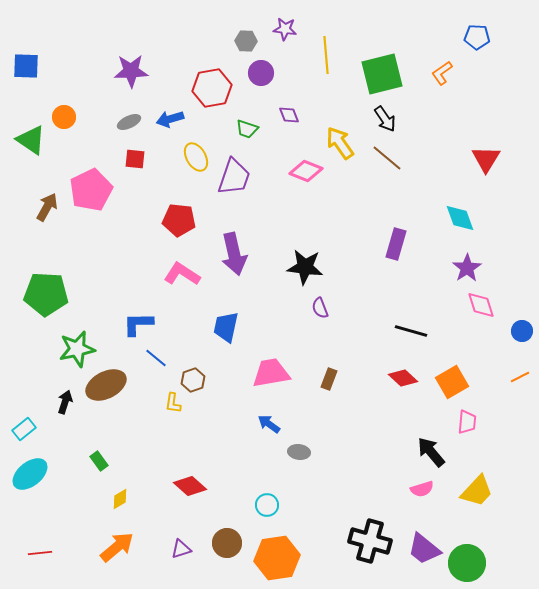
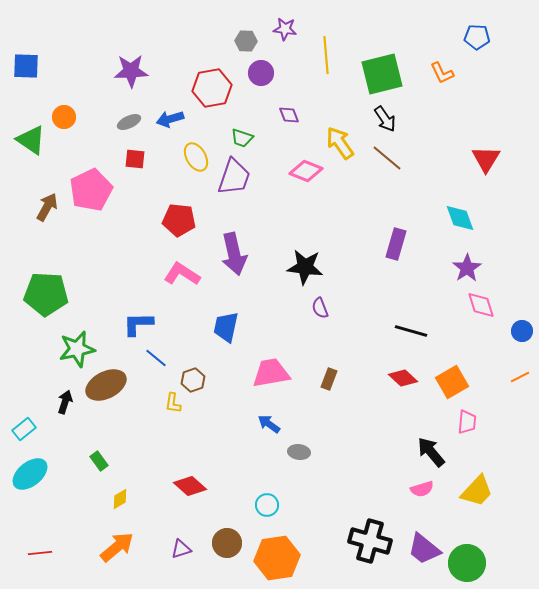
orange L-shape at (442, 73): rotated 80 degrees counterclockwise
green trapezoid at (247, 129): moved 5 px left, 9 px down
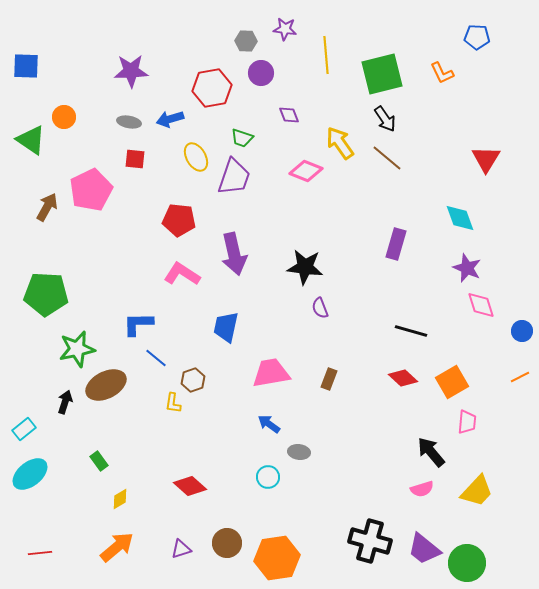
gray ellipse at (129, 122): rotated 35 degrees clockwise
purple star at (467, 268): rotated 16 degrees counterclockwise
cyan circle at (267, 505): moved 1 px right, 28 px up
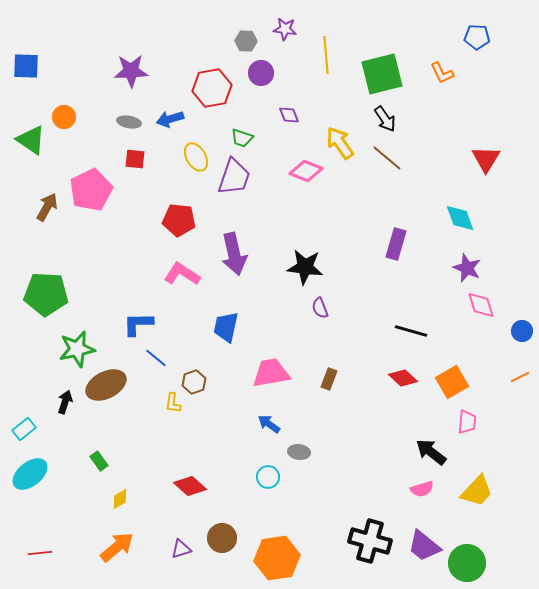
brown hexagon at (193, 380): moved 1 px right, 2 px down
black arrow at (431, 452): rotated 12 degrees counterclockwise
brown circle at (227, 543): moved 5 px left, 5 px up
purple trapezoid at (424, 549): moved 3 px up
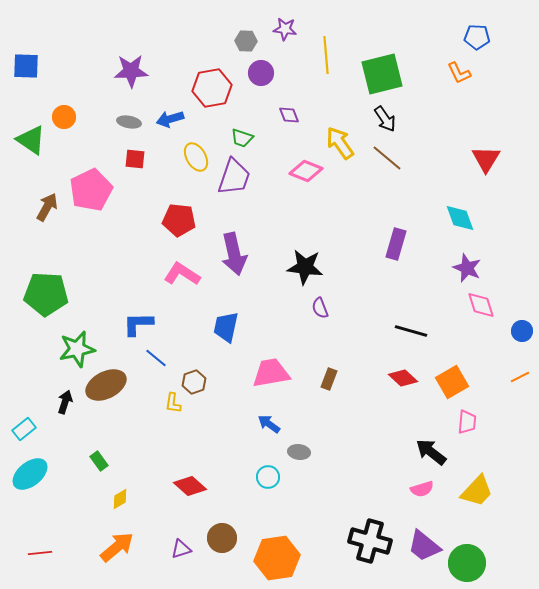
orange L-shape at (442, 73): moved 17 px right
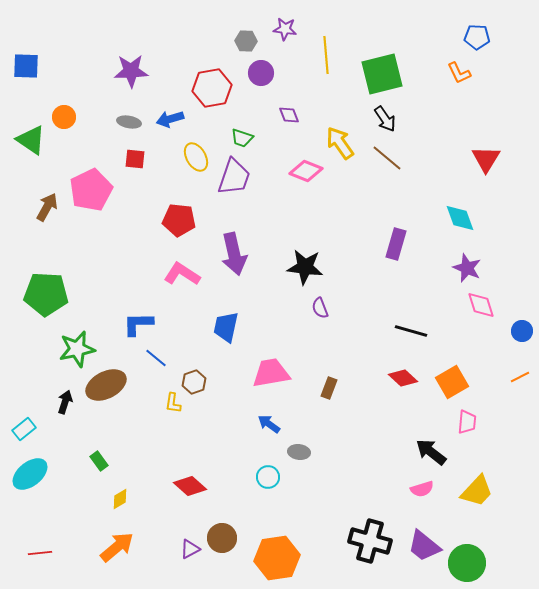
brown rectangle at (329, 379): moved 9 px down
purple triangle at (181, 549): moved 9 px right; rotated 10 degrees counterclockwise
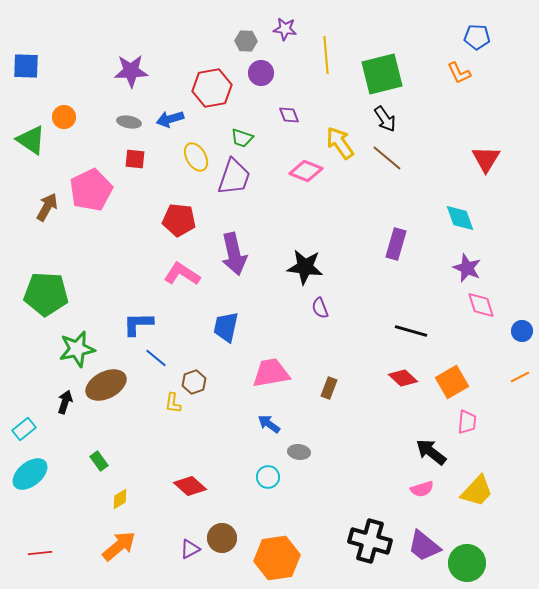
orange arrow at (117, 547): moved 2 px right, 1 px up
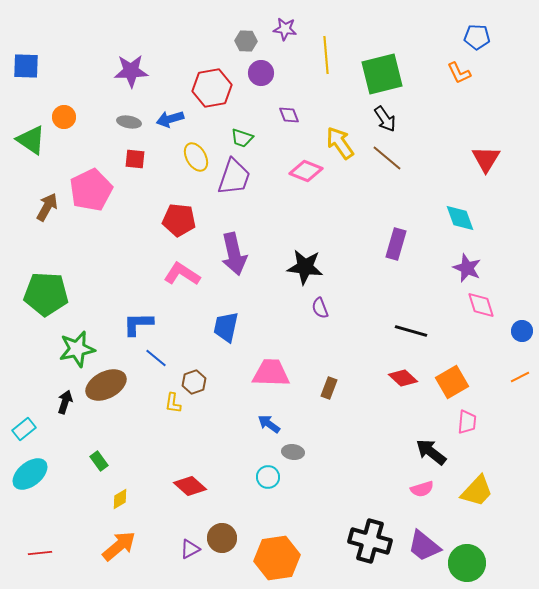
pink trapezoid at (271, 373): rotated 12 degrees clockwise
gray ellipse at (299, 452): moved 6 px left
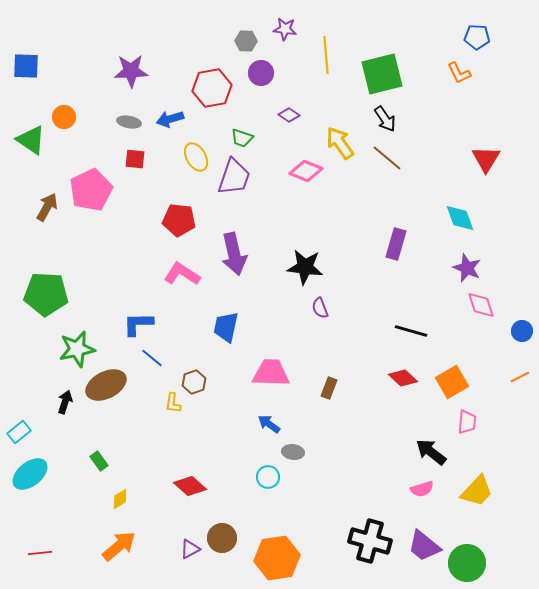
purple diamond at (289, 115): rotated 35 degrees counterclockwise
blue line at (156, 358): moved 4 px left
cyan rectangle at (24, 429): moved 5 px left, 3 px down
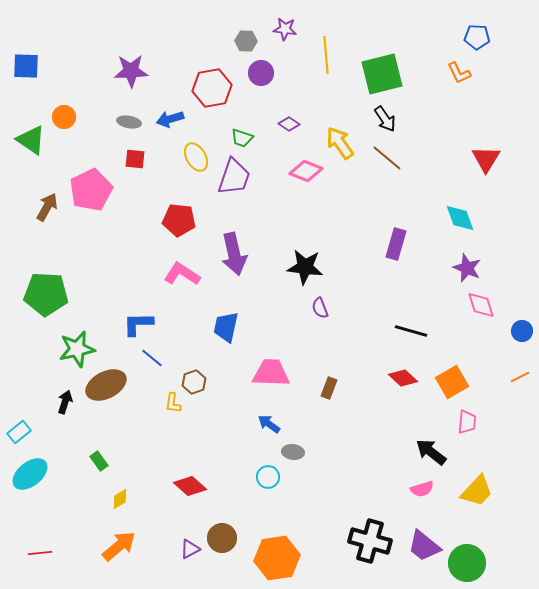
purple diamond at (289, 115): moved 9 px down
